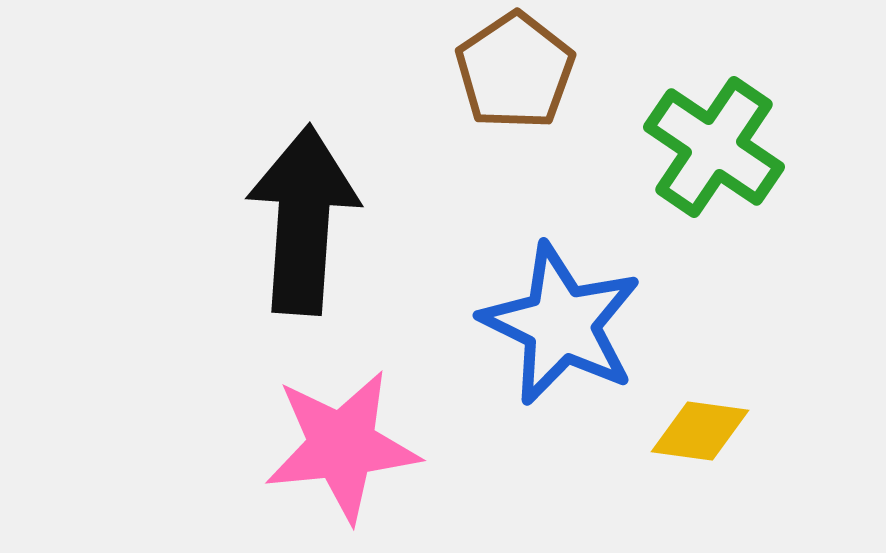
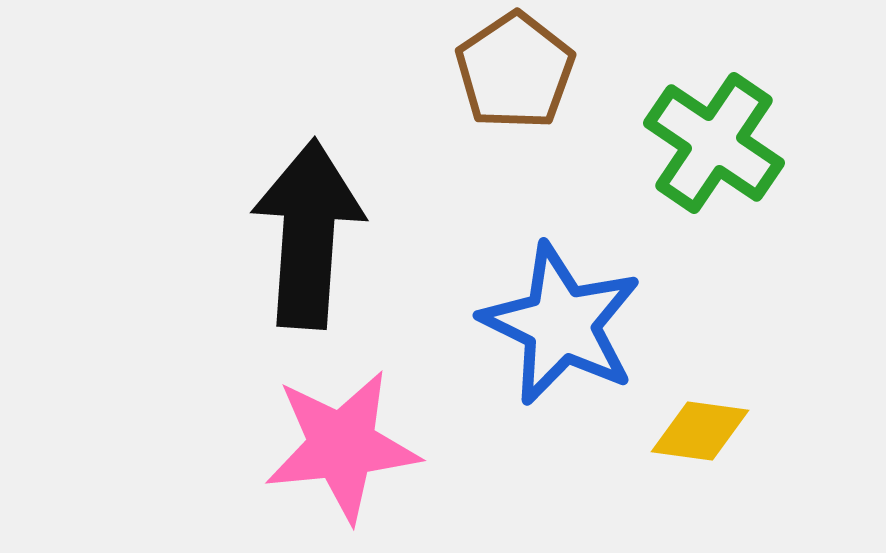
green cross: moved 4 px up
black arrow: moved 5 px right, 14 px down
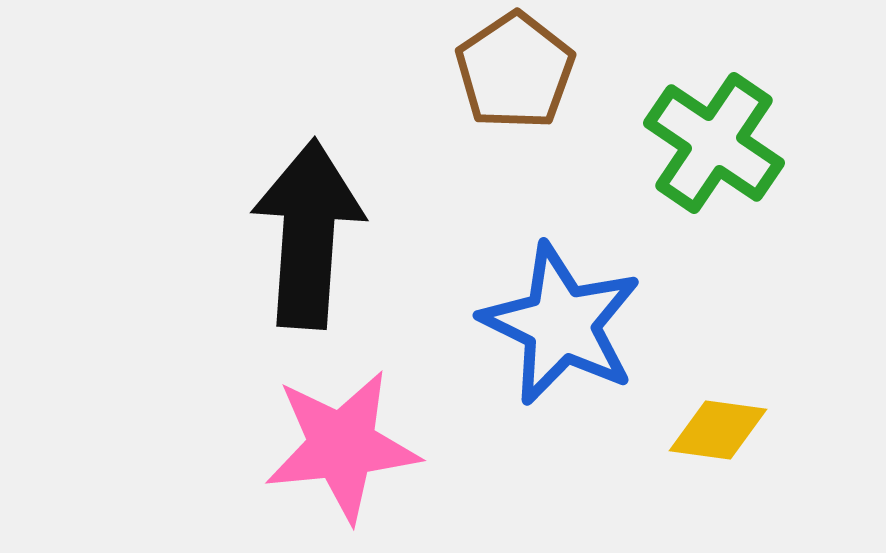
yellow diamond: moved 18 px right, 1 px up
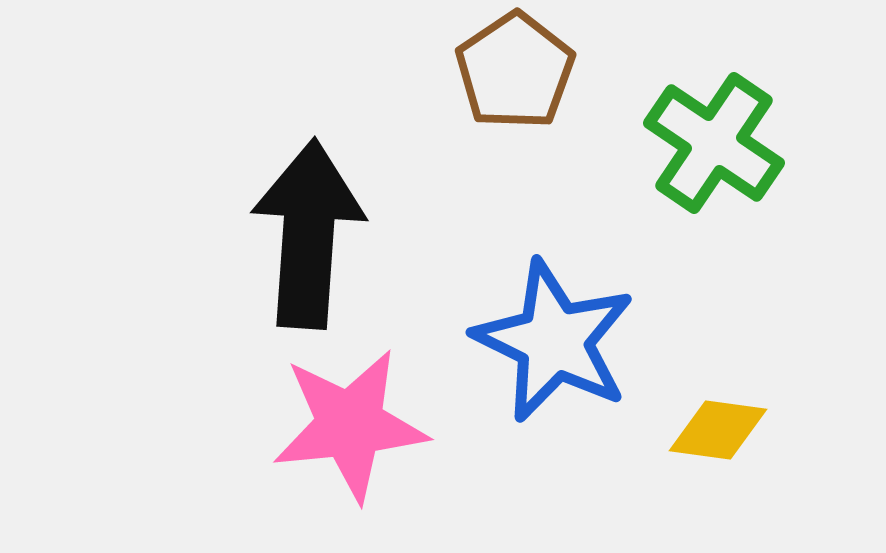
blue star: moved 7 px left, 17 px down
pink star: moved 8 px right, 21 px up
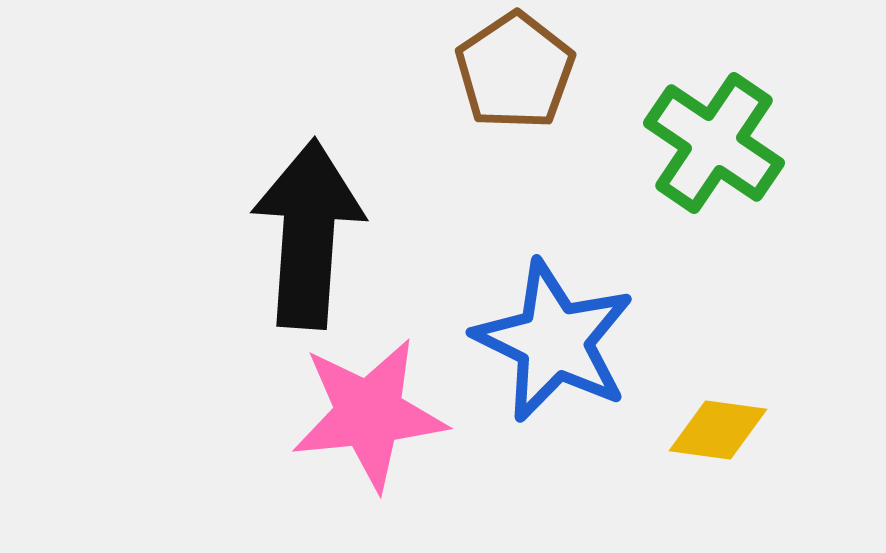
pink star: moved 19 px right, 11 px up
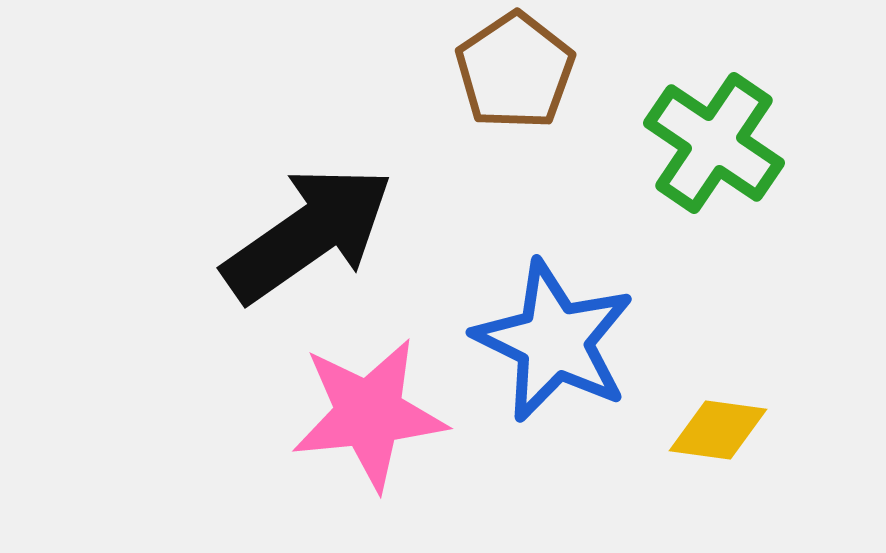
black arrow: rotated 51 degrees clockwise
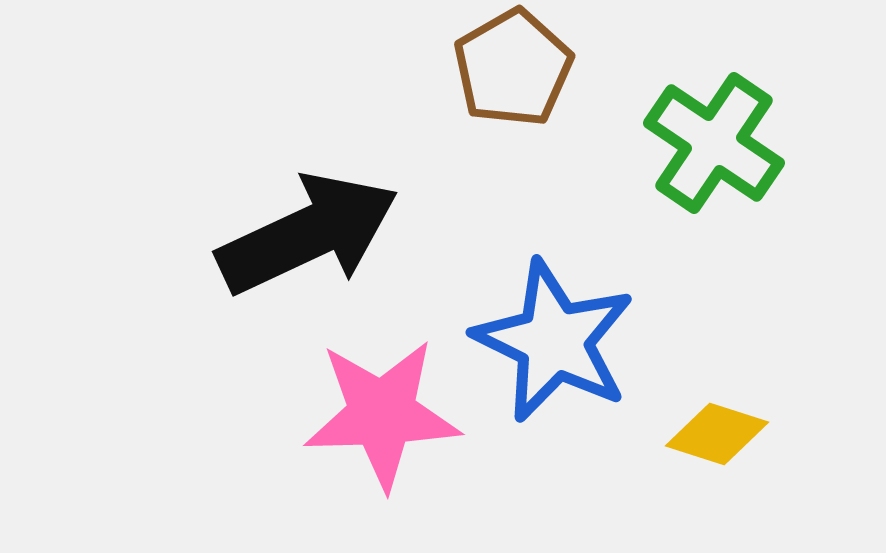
brown pentagon: moved 2 px left, 3 px up; rotated 4 degrees clockwise
black arrow: rotated 10 degrees clockwise
pink star: moved 13 px right; rotated 4 degrees clockwise
yellow diamond: moved 1 px left, 4 px down; rotated 10 degrees clockwise
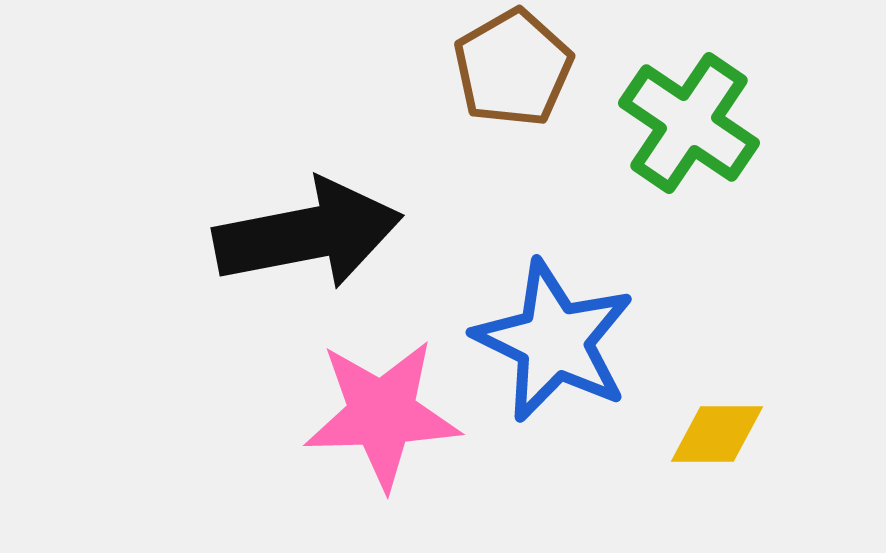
green cross: moved 25 px left, 20 px up
black arrow: rotated 14 degrees clockwise
yellow diamond: rotated 18 degrees counterclockwise
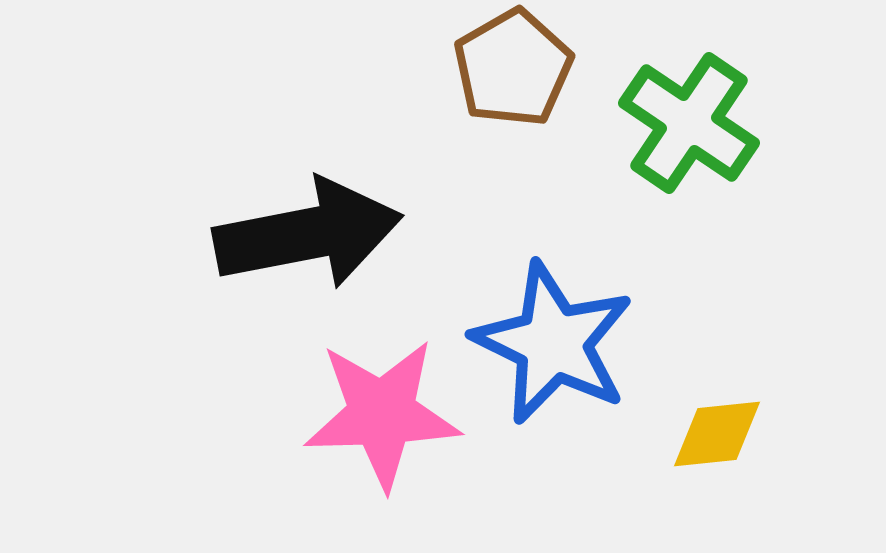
blue star: moved 1 px left, 2 px down
yellow diamond: rotated 6 degrees counterclockwise
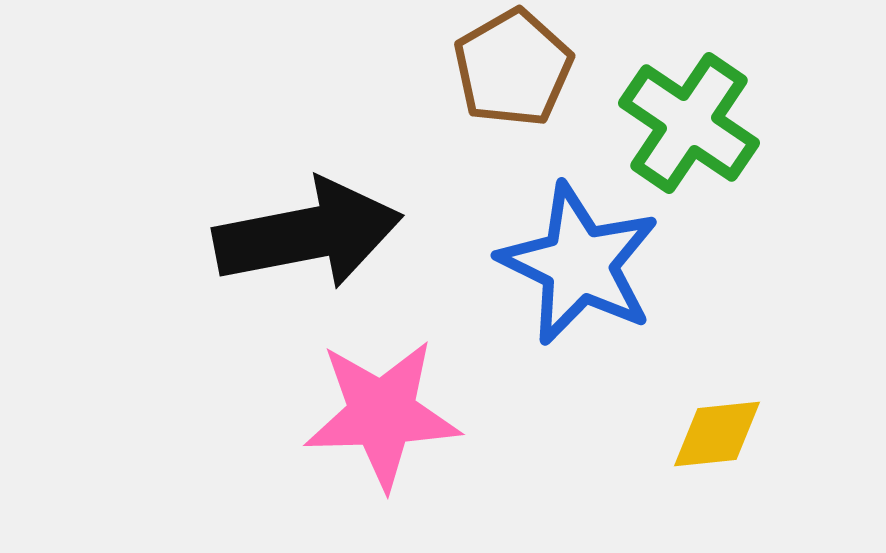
blue star: moved 26 px right, 79 px up
